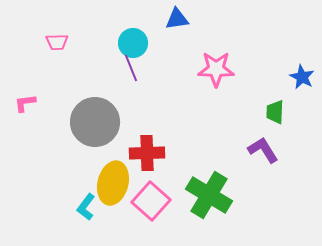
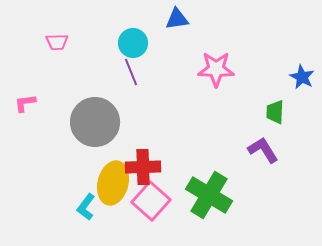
purple line: moved 4 px down
red cross: moved 4 px left, 14 px down
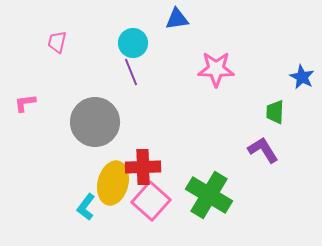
pink trapezoid: rotated 105 degrees clockwise
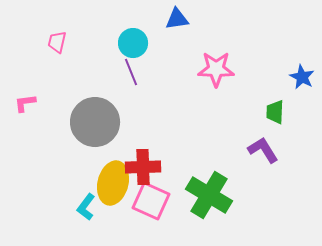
pink square: rotated 18 degrees counterclockwise
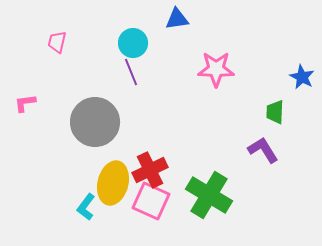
red cross: moved 7 px right, 3 px down; rotated 24 degrees counterclockwise
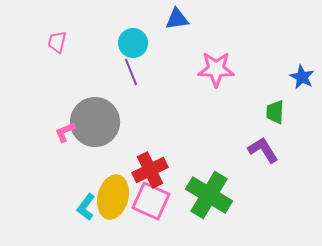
pink L-shape: moved 40 px right, 29 px down; rotated 15 degrees counterclockwise
yellow ellipse: moved 14 px down
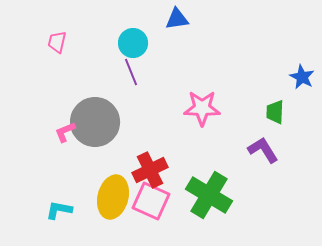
pink star: moved 14 px left, 39 px down
cyan L-shape: moved 27 px left, 3 px down; rotated 64 degrees clockwise
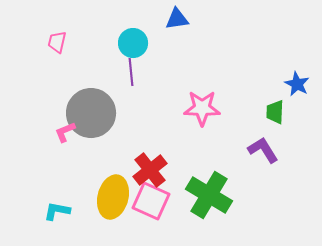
purple line: rotated 16 degrees clockwise
blue star: moved 5 px left, 7 px down
gray circle: moved 4 px left, 9 px up
red cross: rotated 12 degrees counterclockwise
cyan L-shape: moved 2 px left, 1 px down
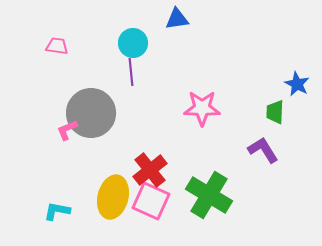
pink trapezoid: moved 4 px down; rotated 85 degrees clockwise
pink L-shape: moved 2 px right, 2 px up
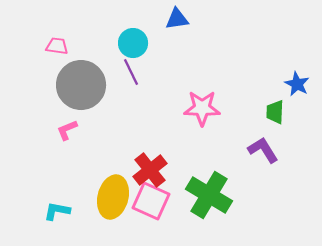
purple line: rotated 20 degrees counterclockwise
gray circle: moved 10 px left, 28 px up
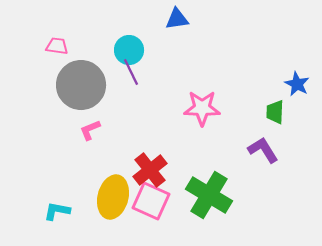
cyan circle: moved 4 px left, 7 px down
pink L-shape: moved 23 px right
